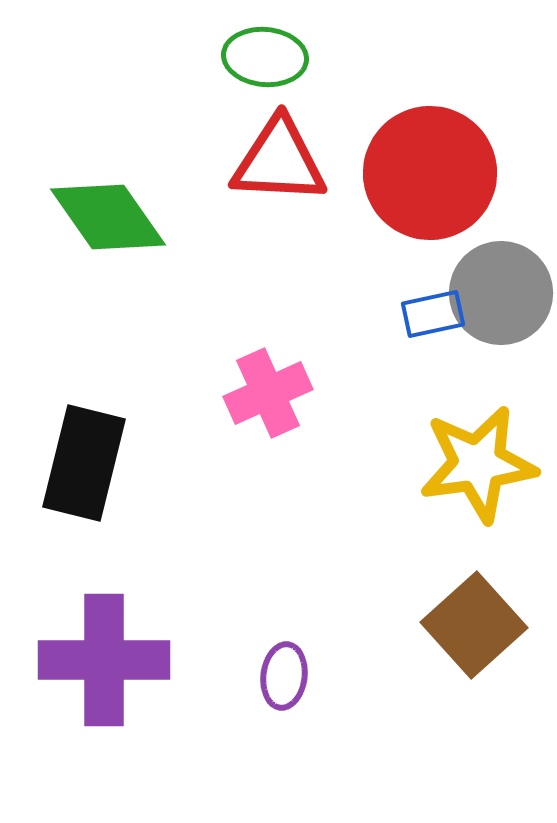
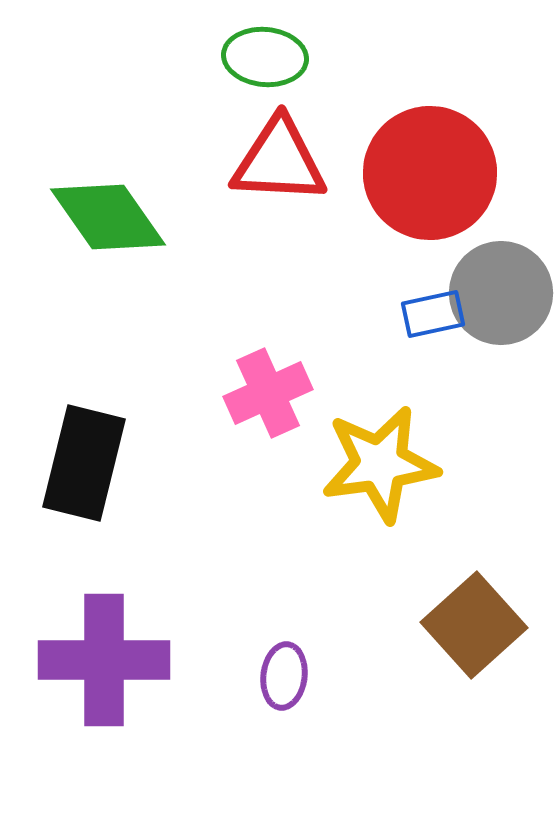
yellow star: moved 98 px left
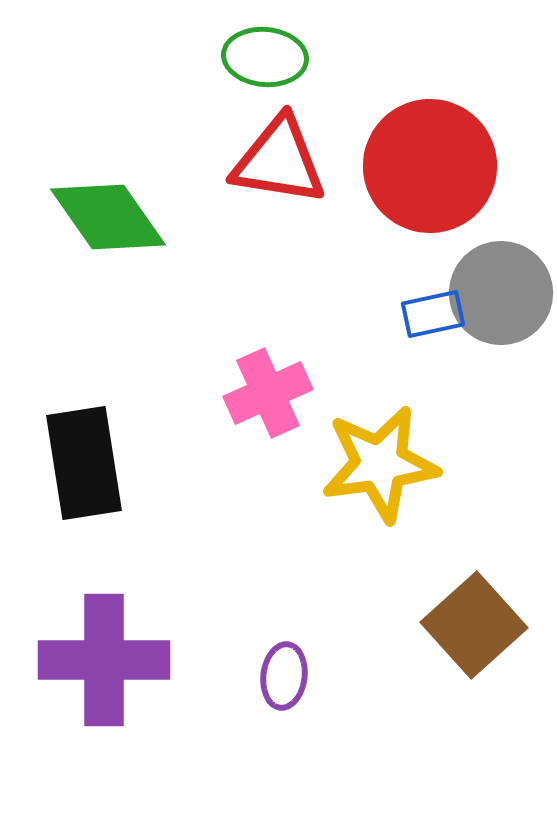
red triangle: rotated 6 degrees clockwise
red circle: moved 7 px up
black rectangle: rotated 23 degrees counterclockwise
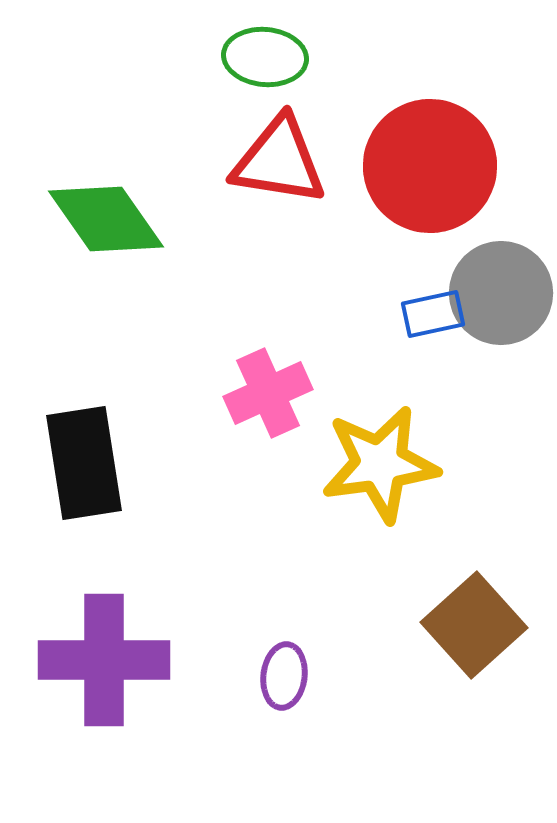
green diamond: moved 2 px left, 2 px down
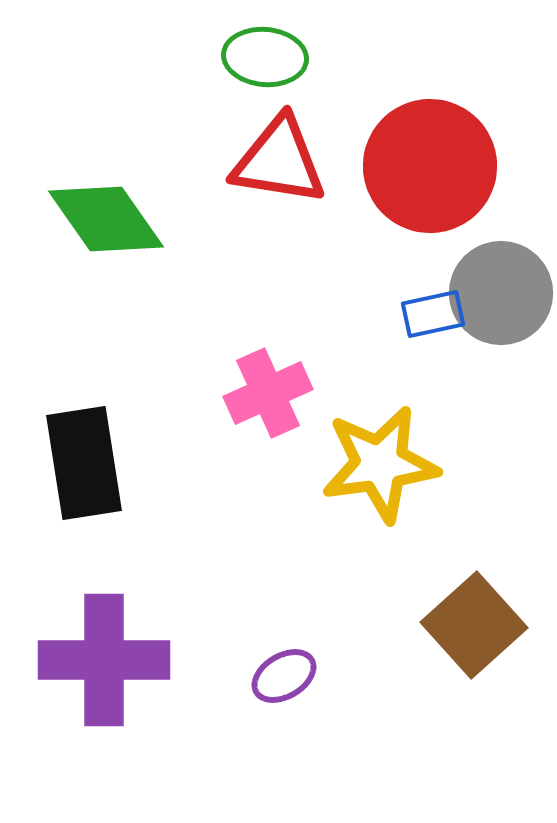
purple ellipse: rotated 52 degrees clockwise
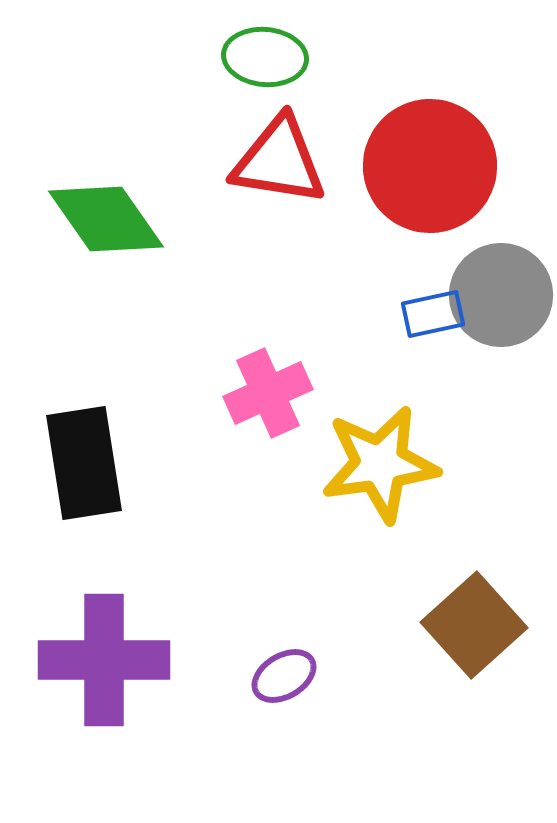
gray circle: moved 2 px down
